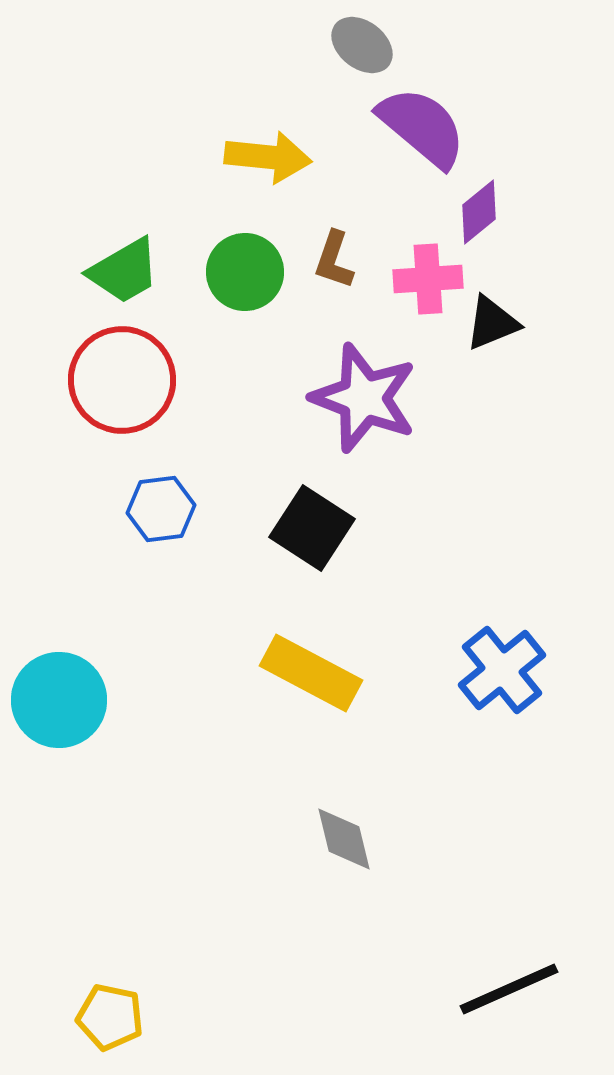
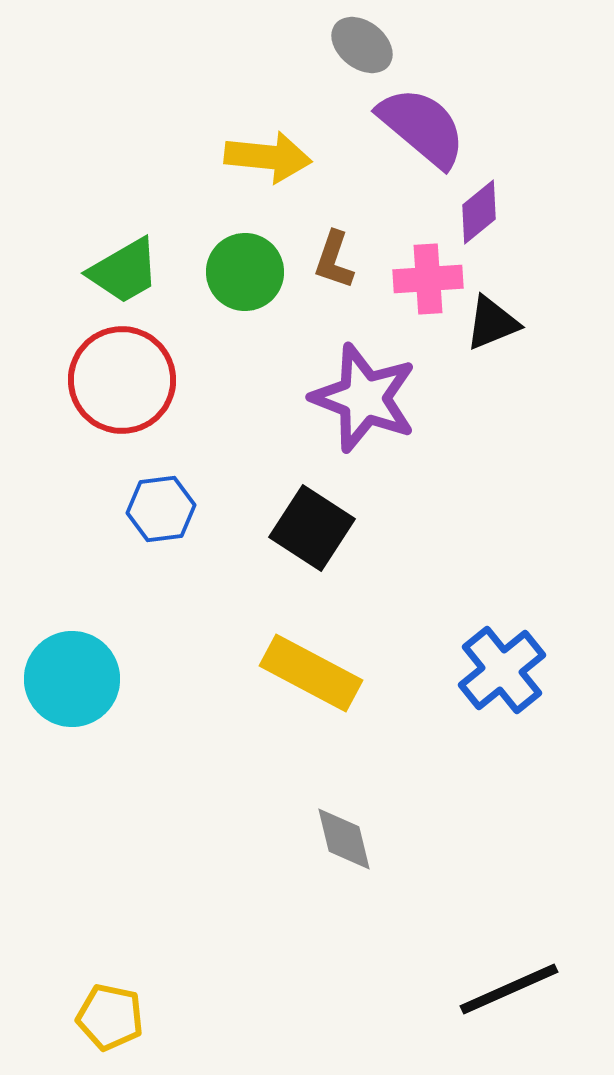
cyan circle: moved 13 px right, 21 px up
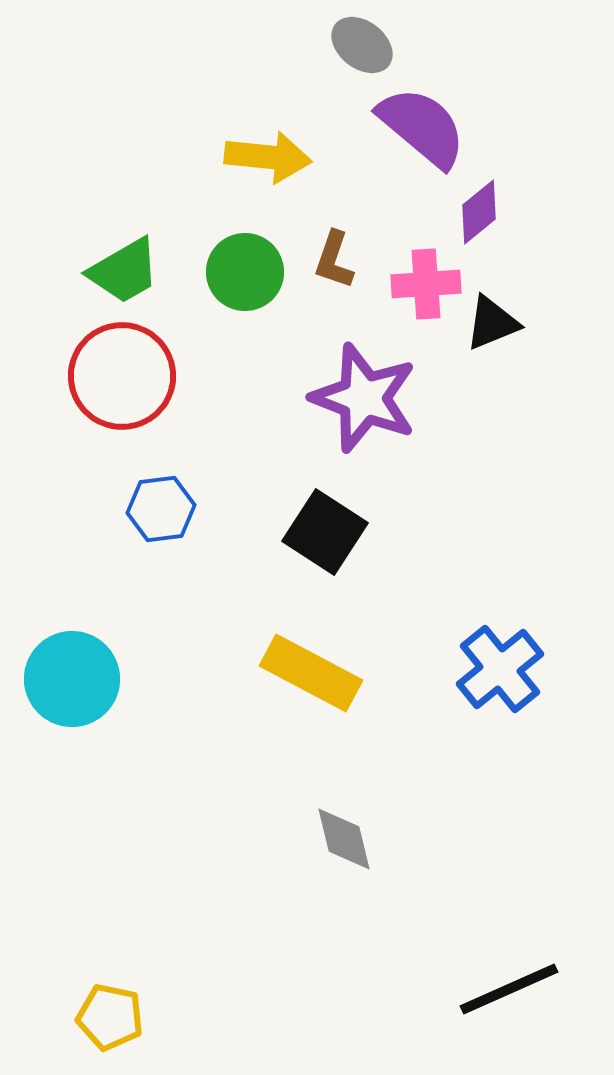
pink cross: moved 2 px left, 5 px down
red circle: moved 4 px up
black square: moved 13 px right, 4 px down
blue cross: moved 2 px left, 1 px up
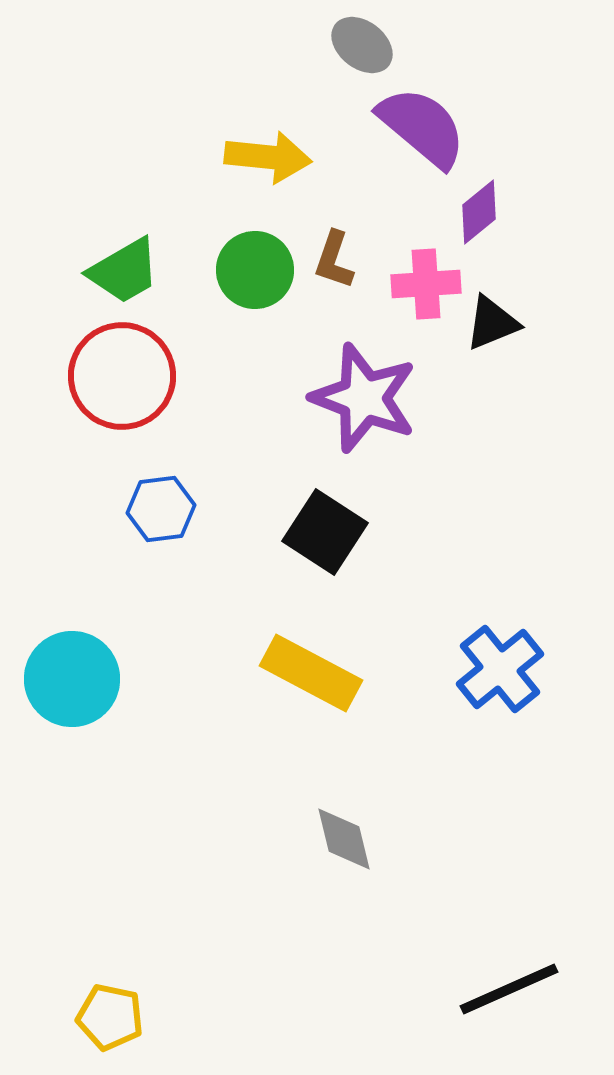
green circle: moved 10 px right, 2 px up
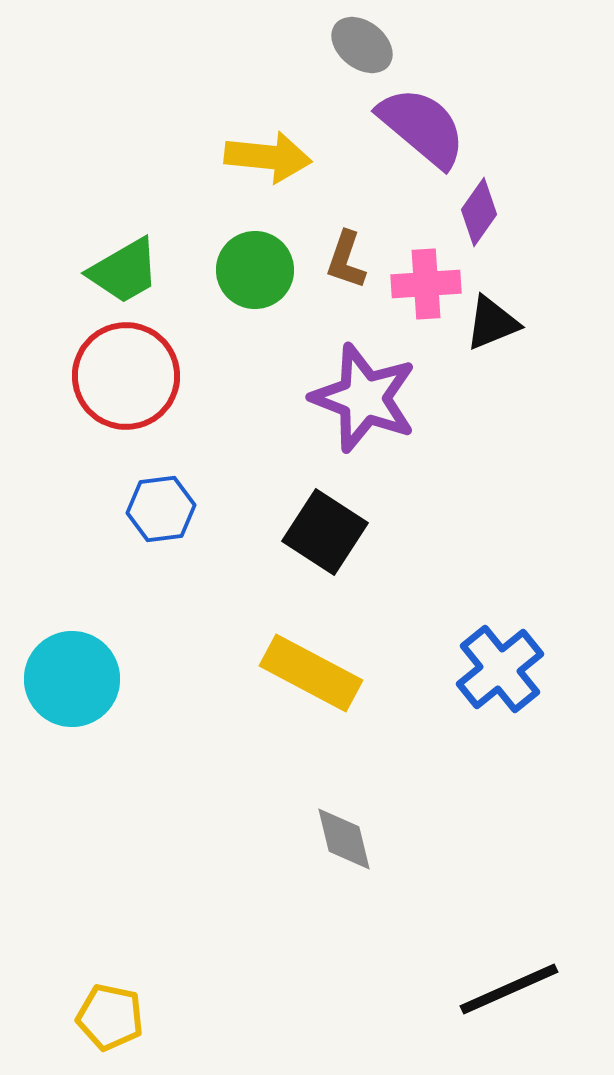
purple diamond: rotated 16 degrees counterclockwise
brown L-shape: moved 12 px right
red circle: moved 4 px right
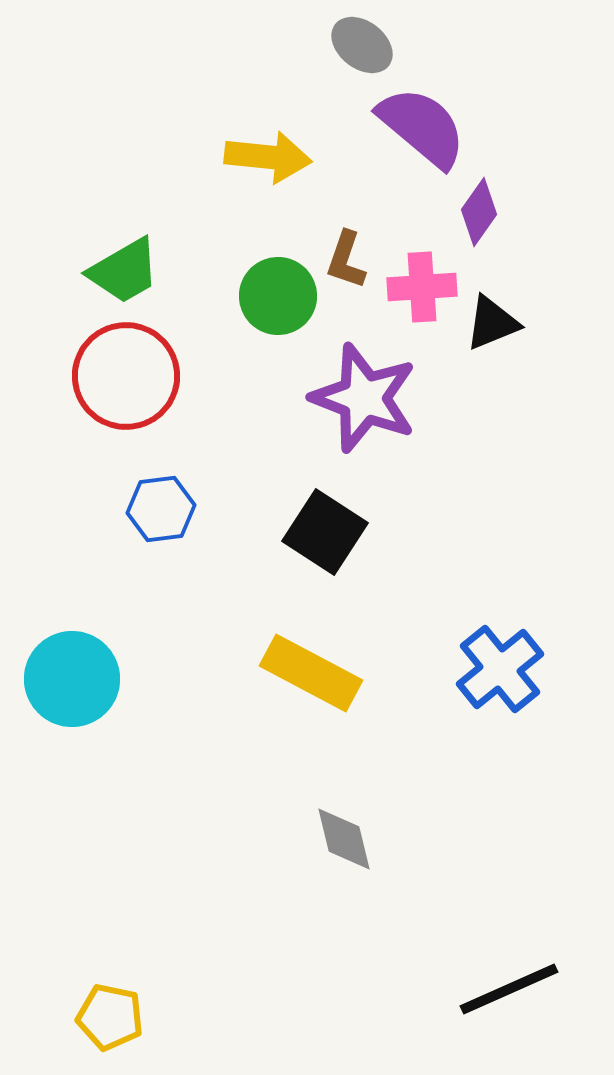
green circle: moved 23 px right, 26 px down
pink cross: moved 4 px left, 3 px down
